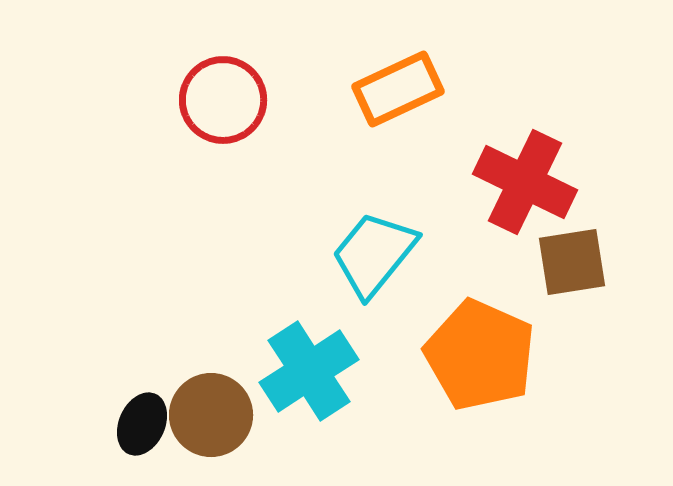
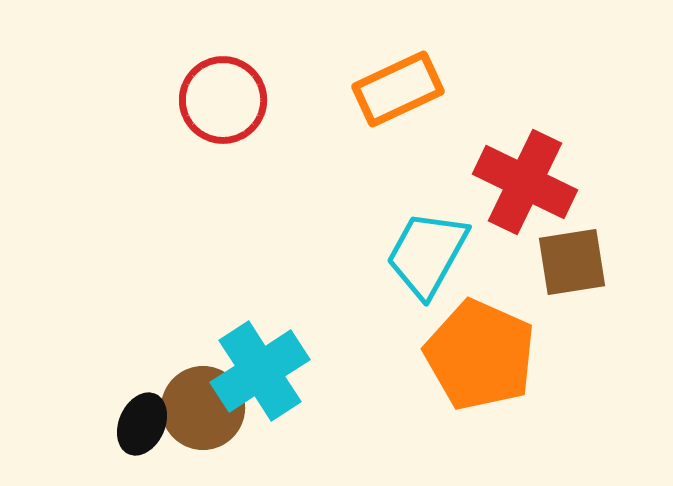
cyan trapezoid: moved 53 px right; rotated 10 degrees counterclockwise
cyan cross: moved 49 px left
brown circle: moved 8 px left, 7 px up
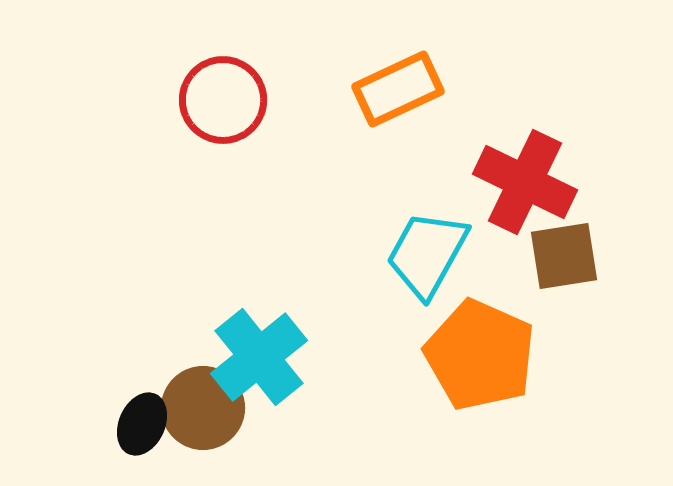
brown square: moved 8 px left, 6 px up
cyan cross: moved 1 px left, 14 px up; rotated 6 degrees counterclockwise
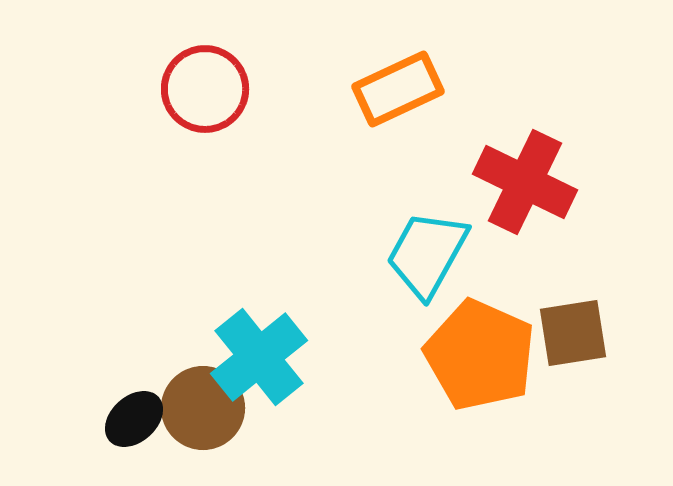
red circle: moved 18 px left, 11 px up
brown square: moved 9 px right, 77 px down
black ellipse: moved 8 px left, 5 px up; rotated 24 degrees clockwise
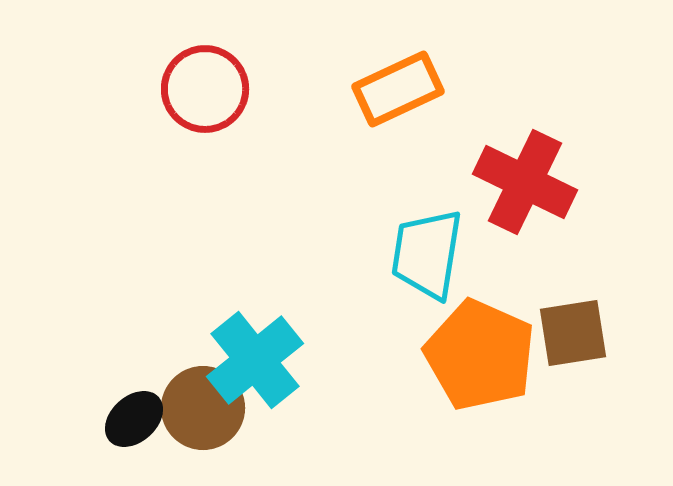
cyan trapezoid: rotated 20 degrees counterclockwise
cyan cross: moved 4 px left, 3 px down
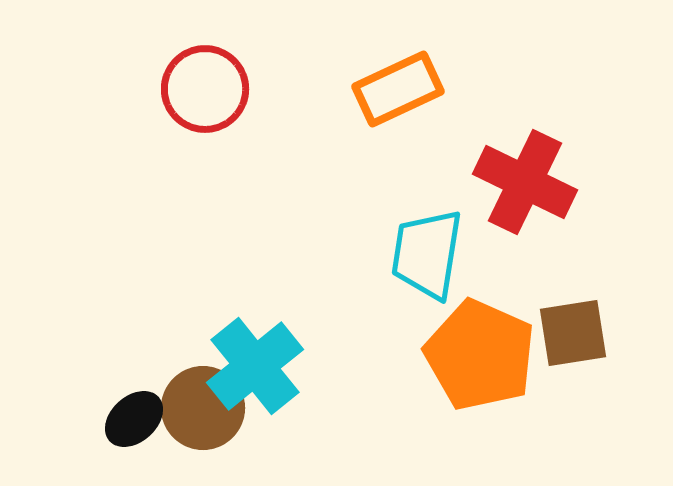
cyan cross: moved 6 px down
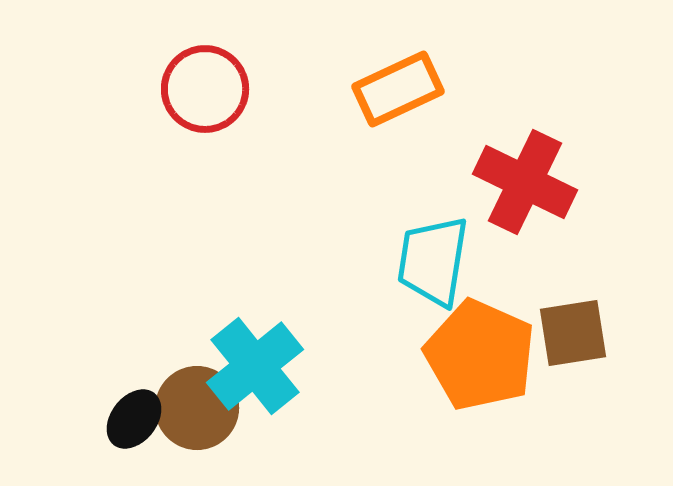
cyan trapezoid: moved 6 px right, 7 px down
brown circle: moved 6 px left
black ellipse: rotated 10 degrees counterclockwise
